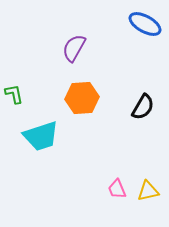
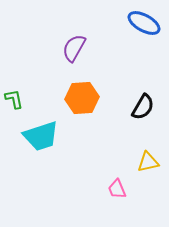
blue ellipse: moved 1 px left, 1 px up
green L-shape: moved 5 px down
yellow triangle: moved 29 px up
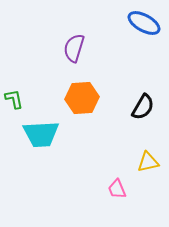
purple semicircle: rotated 12 degrees counterclockwise
cyan trapezoid: moved 2 px up; rotated 15 degrees clockwise
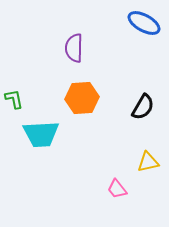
purple semicircle: rotated 16 degrees counterclockwise
pink trapezoid: rotated 15 degrees counterclockwise
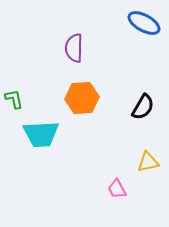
pink trapezoid: rotated 10 degrees clockwise
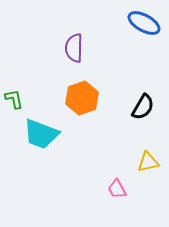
orange hexagon: rotated 16 degrees counterclockwise
cyan trapezoid: rotated 24 degrees clockwise
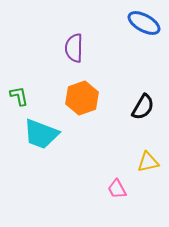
green L-shape: moved 5 px right, 3 px up
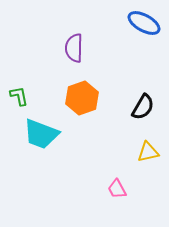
yellow triangle: moved 10 px up
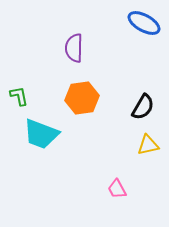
orange hexagon: rotated 12 degrees clockwise
yellow triangle: moved 7 px up
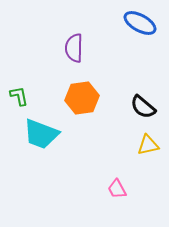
blue ellipse: moved 4 px left
black semicircle: rotated 100 degrees clockwise
